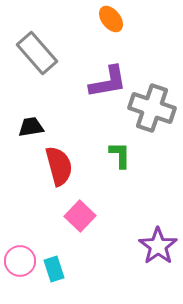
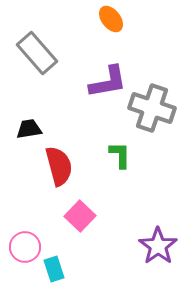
black trapezoid: moved 2 px left, 2 px down
pink circle: moved 5 px right, 14 px up
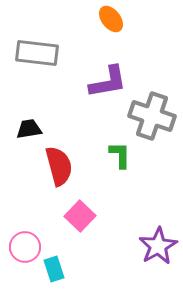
gray rectangle: rotated 42 degrees counterclockwise
gray cross: moved 8 px down
purple star: rotated 6 degrees clockwise
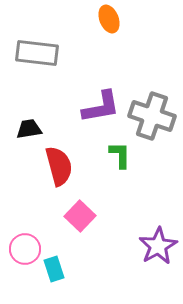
orange ellipse: moved 2 px left; rotated 16 degrees clockwise
purple L-shape: moved 7 px left, 25 px down
pink circle: moved 2 px down
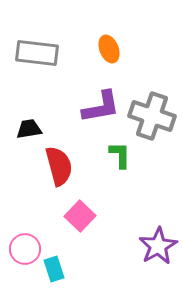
orange ellipse: moved 30 px down
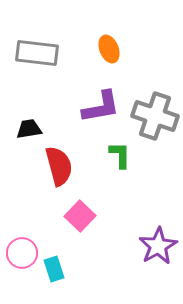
gray cross: moved 3 px right
pink circle: moved 3 px left, 4 px down
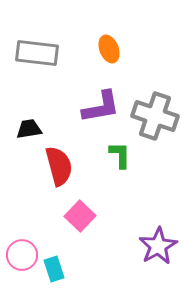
pink circle: moved 2 px down
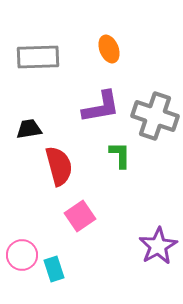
gray rectangle: moved 1 px right, 4 px down; rotated 9 degrees counterclockwise
pink square: rotated 12 degrees clockwise
